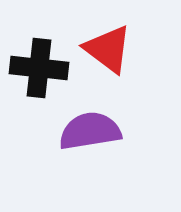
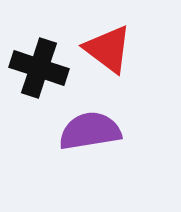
black cross: rotated 12 degrees clockwise
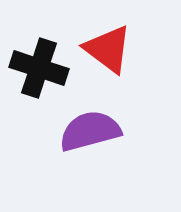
purple semicircle: rotated 6 degrees counterclockwise
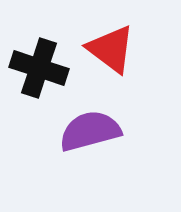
red triangle: moved 3 px right
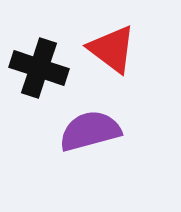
red triangle: moved 1 px right
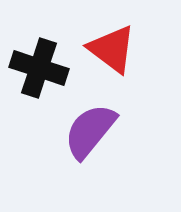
purple semicircle: rotated 36 degrees counterclockwise
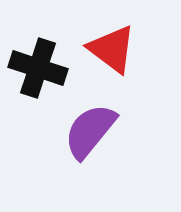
black cross: moved 1 px left
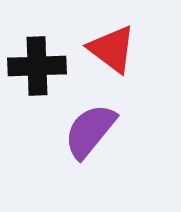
black cross: moved 1 px left, 2 px up; rotated 20 degrees counterclockwise
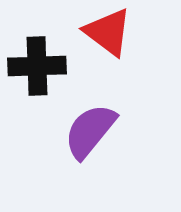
red triangle: moved 4 px left, 17 px up
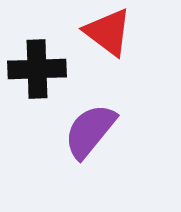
black cross: moved 3 px down
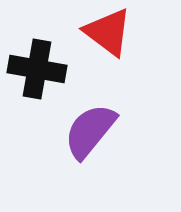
black cross: rotated 12 degrees clockwise
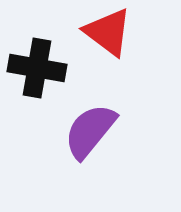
black cross: moved 1 px up
